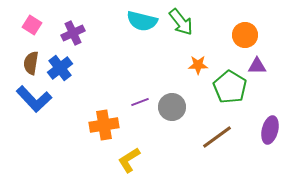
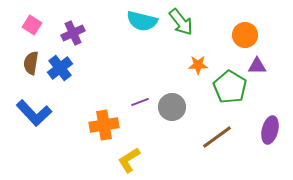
blue L-shape: moved 14 px down
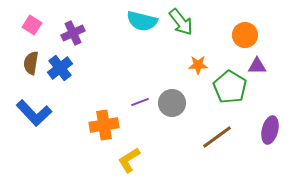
gray circle: moved 4 px up
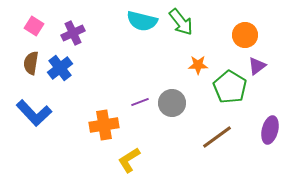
pink square: moved 2 px right, 1 px down
purple triangle: rotated 36 degrees counterclockwise
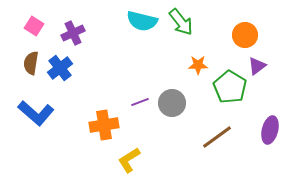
blue L-shape: moved 2 px right; rotated 6 degrees counterclockwise
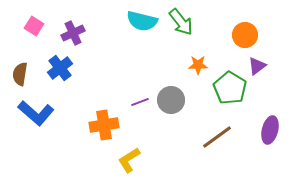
brown semicircle: moved 11 px left, 11 px down
green pentagon: moved 1 px down
gray circle: moved 1 px left, 3 px up
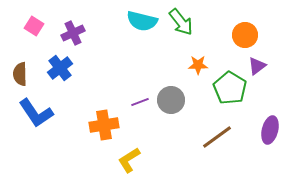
brown semicircle: rotated 10 degrees counterclockwise
blue L-shape: rotated 15 degrees clockwise
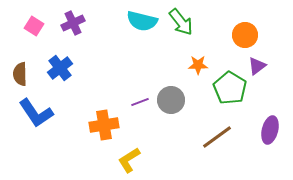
purple cross: moved 10 px up
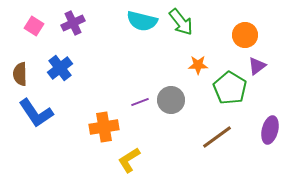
orange cross: moved 2 px down
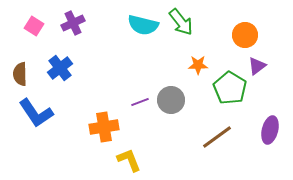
cyan semicircle: moved 1 px right, 4 px down
yellow L-shape: rotated 100 degrees clockwise
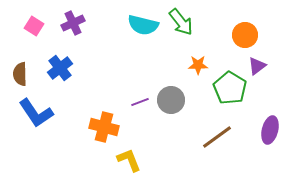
orange cross: rotated 24 degrees clockwise
